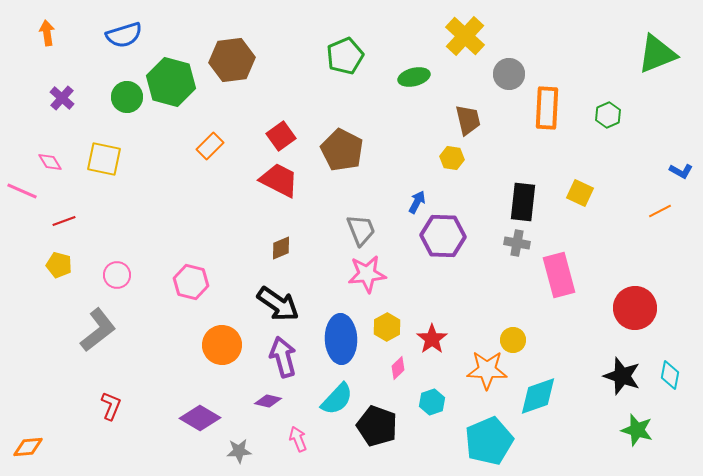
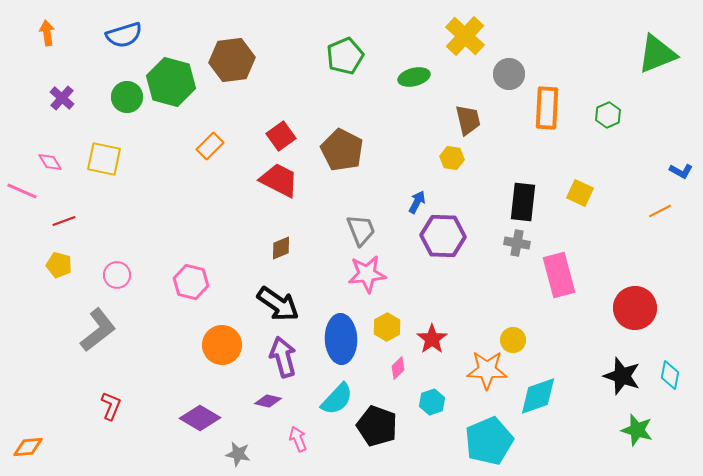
gray star at (239, 451): moved 1 px left, 3 px down; rotated 15 degrees clockwise
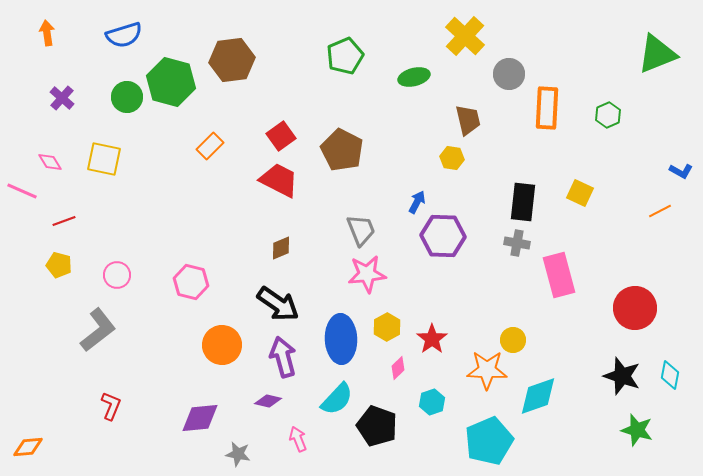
purple diamond at (200, 418): rotated 36 degrees counterclockwise
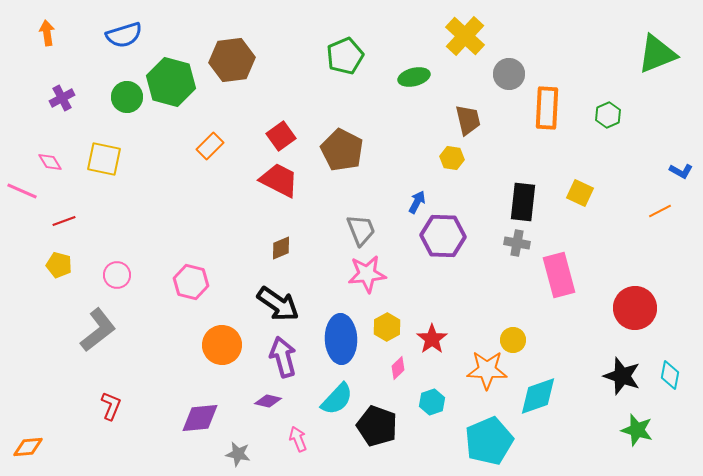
purple cross at (62, 98): rotated 20 degrees clockwise
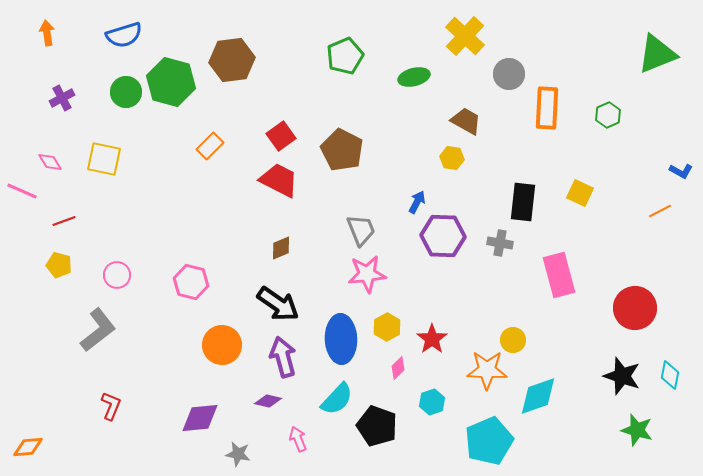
green circle at (127, 97): moved 1 px left, 5 px up
brown trapezoid at (468, 120): moved 2 px left, 1 px down; rotated 48 degrees counterclockwise
gray cross at (517, 243): moved 17 px left
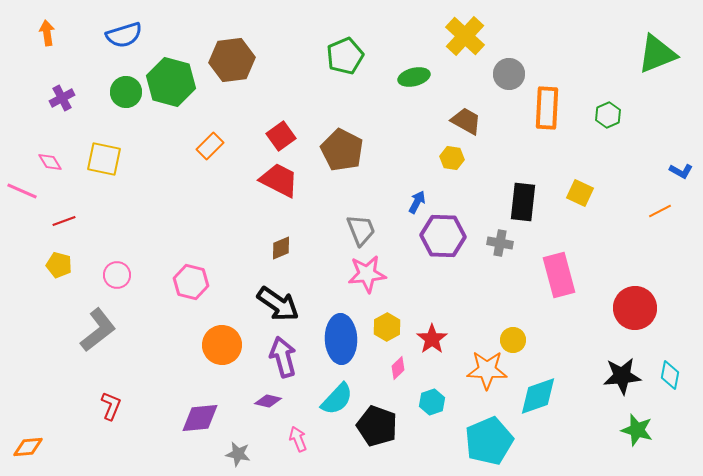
black star at (622, 376): rotated 24 degrees counterclockwise
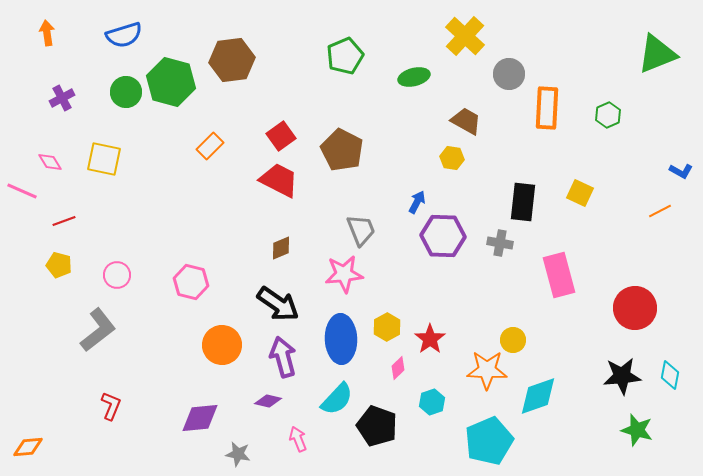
pink star at (367, 274): moved 23 px left
red star at (432, 339): moved 2 px left
